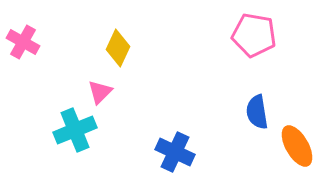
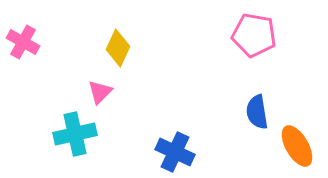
cyan cross: moved 4 px down; rotated 9 degrees clockwise
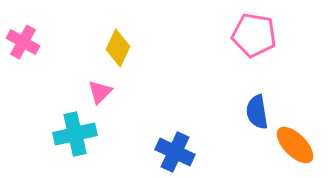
orange ellipse: moved 2 px left, 1 px up; rotated 15 degrees counterclockwise
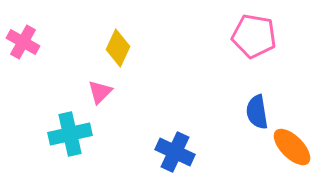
pink pentagon: moved 1 px down
cyan cross: moved 5 px left
orange ellipse: moved 3 px left, 2 px down
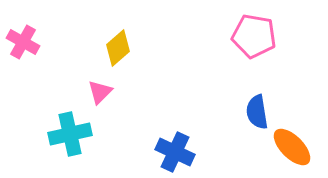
yellow diamond: rotated 24 degrees clockwise
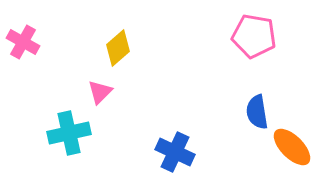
cyan cross: moved 1 px left, 1 px up
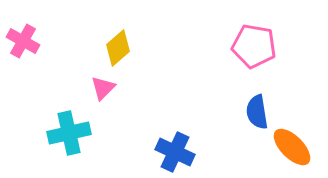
pink pentagon: moved 10 px down
pink cross: moved 1 px up
pink triangle: moved 3 px right, 4 px up
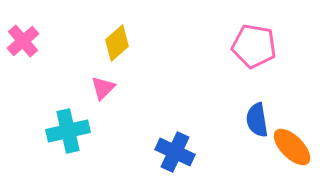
pink cross: rotated 20 degrees clockwise
yellow diamond: moved 1 px left, 5 px up
blue semicircle: moved 8 px down
cyan cross: moved 1 px left, 2 px up
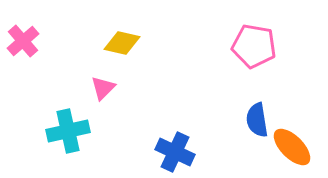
yellow diamond: moved 5 px right; rotated 54 degrees clockwise
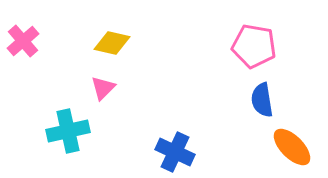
yellow diamond: moved 10 px left
blue semicircle: moved 5 px right, 20 px up
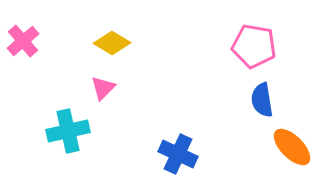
yellow diamond: rotated 18 degrees clockwise
blue cross: moved 3 px right, 2 px down
